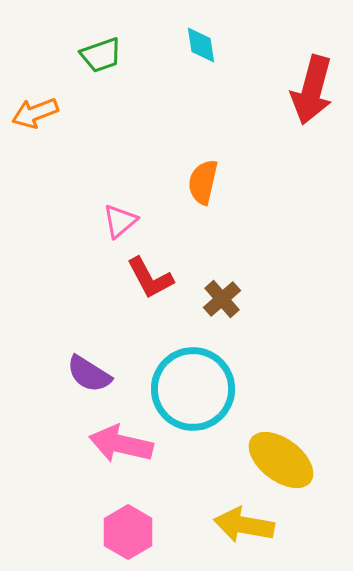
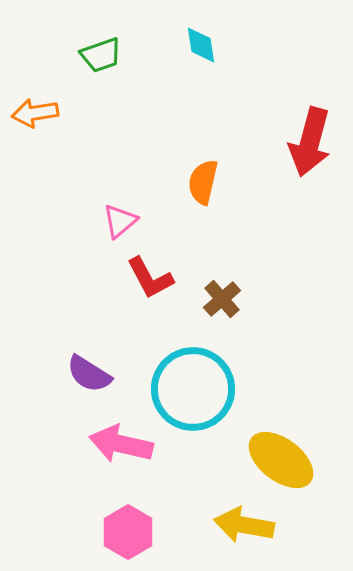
red arrow: moved 2 px left, 52 px down
orange arrow: rotated 12 degrees clockwise
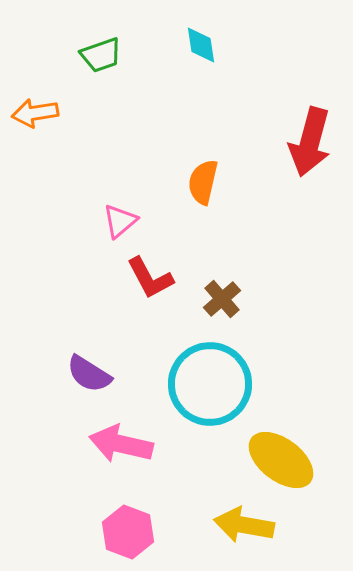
cyan circle: moved 17 px right, 5 px up
pink hexagon: rotated 9 degrees counterclockwise
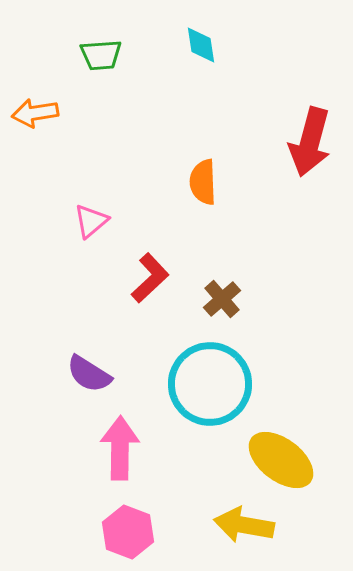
green trapezoid: rotated 15 degrees clockwise
orange semicircle: rotated 15 degrees counterclockwise
pink triangle: moved 29 px left
red L-shape: rotated 105 degrees counterclockwise
pink arrow: moved 1 px left, 4 px down; rotated 78 degrees clockwise
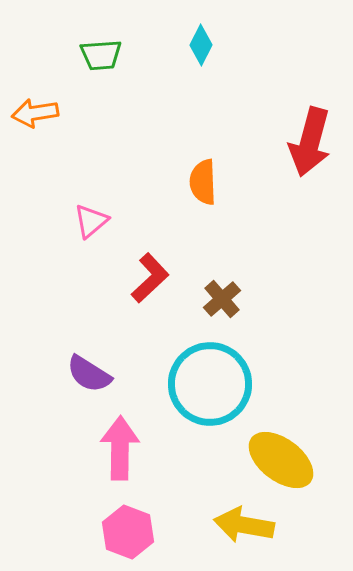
cyan diamond: rotated 36 degrees clockwise
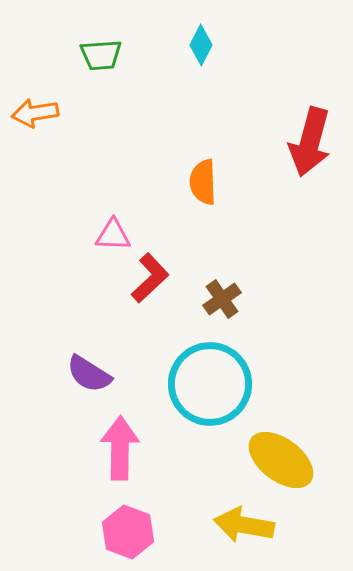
pink triangle: moved 22 px right, 14 px down; rotated 42 degrees clockwise
brown cross: rotated 6 degrees clockwise
